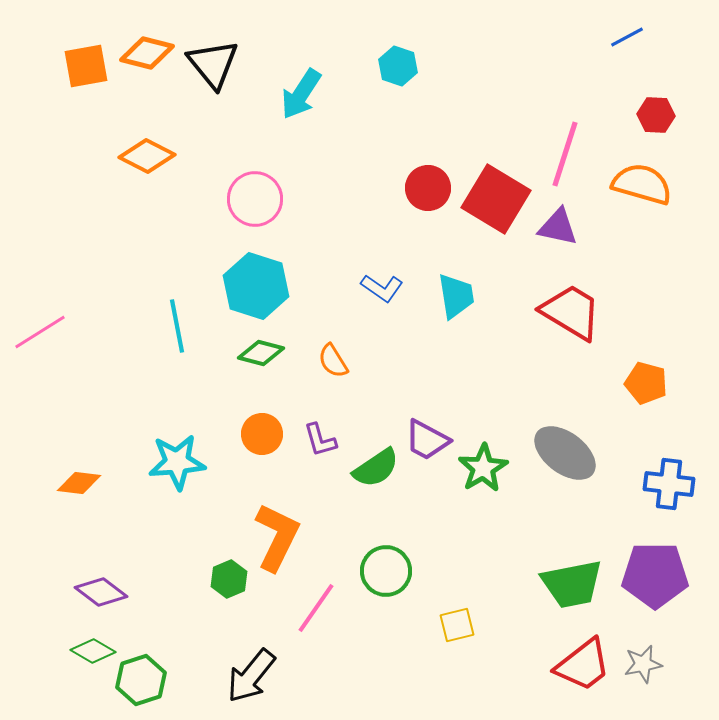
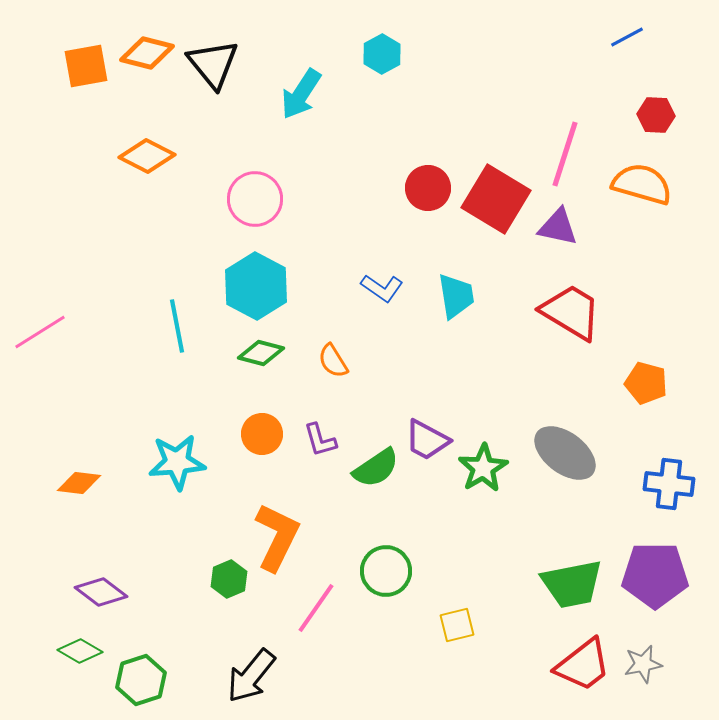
cyan hexagon at (398, 66): moved 16 px left, 12 px up; rotated 12 degrees clockwise
cyan hexagon at (256, 286): rotated 10 degrees clockwise
green diamond at (93, 651): moved 13 px left
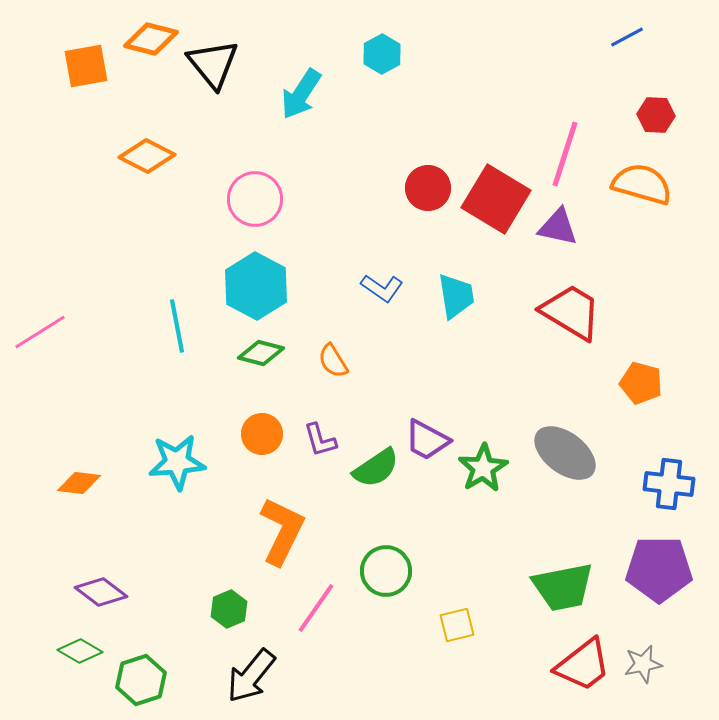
orange diamond at (147, 53): moved 4 px right, 14 px up
orange pentagon at (646, 383): moved 5 px left
orange L-shape at (277, 537): moved 5 px right, 6 px up
purple pentagon at (655, 575): moved 4 px right, 6 px up
green hexagon at (229, 579): moved 30 px down
green trapezoid at (572, 584): moved 9 px left, 3 px down
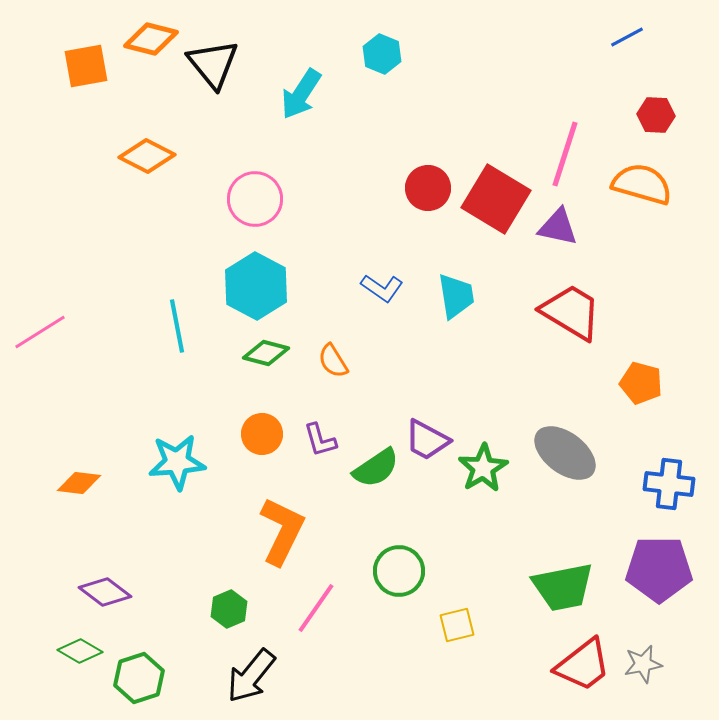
cyan hexagon at (382, 54): rotated 9 degrees counterclockwise
green diamond at (261, 353): moved 5 px right
green circle at (386, 571): moved 13 px right
purple diamond at (101, 592): moved 4 px right
green hexagon at (141, 680): moved 2 px left, 2 px up
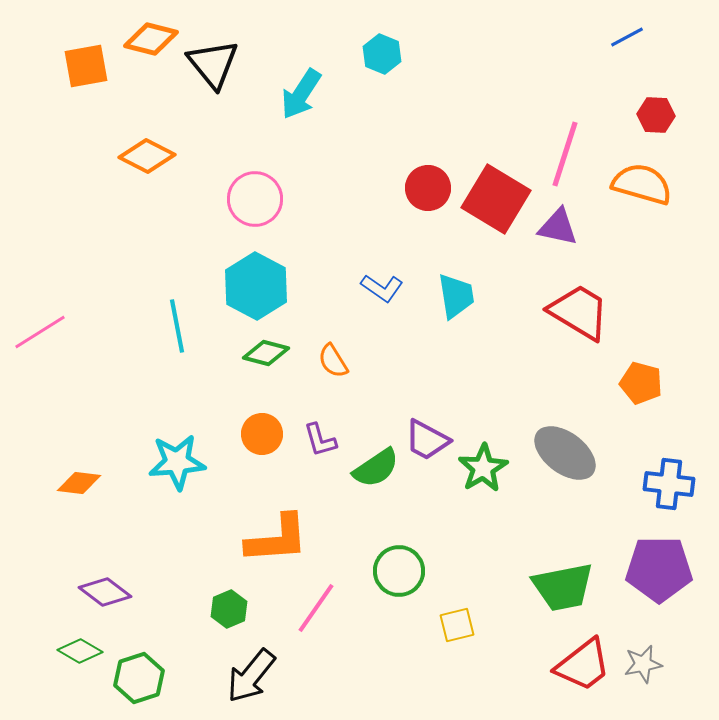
red trapezoid at (571, 312): moved 8 px right
orange L-shape at (282, 531): moved 5 px left, 8 px down; rotated 60 degrees clockwise
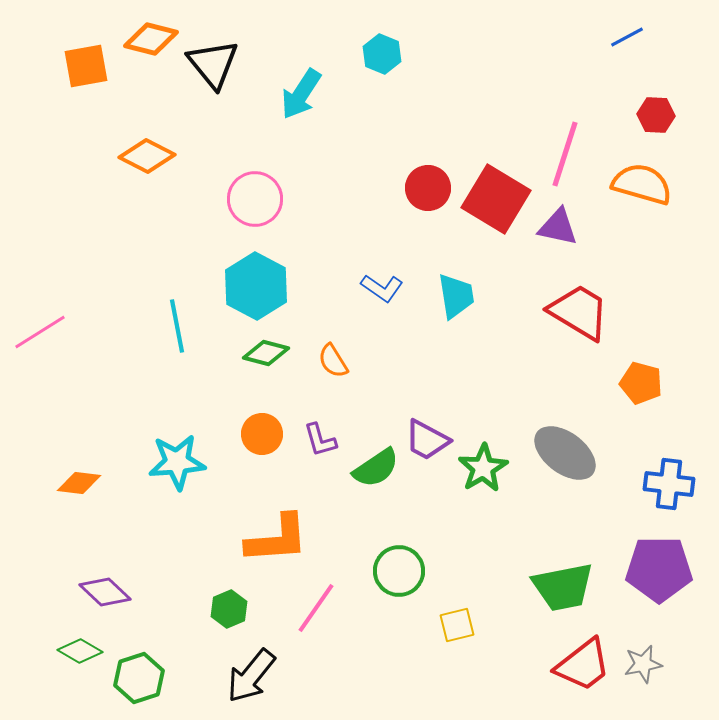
purple diamond at (105, 592): rotated 6 degrees clockwise
